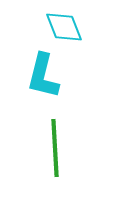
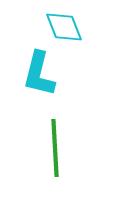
cyan L-shape: moved 4 px left, 2 px up
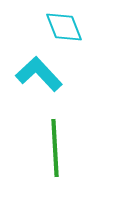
cyan L-shape: rotated 123 degrees clockwise
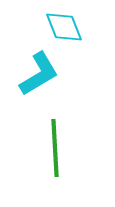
cyan L-shape: rotated 102 degrees clockwise
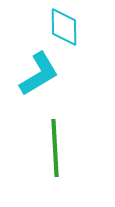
cyan diamond: rotated 21 degrees clockwise
